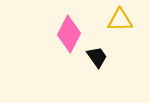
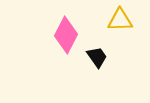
pink diamond: moved 3 px left, 1 px down
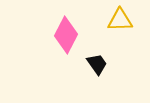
black trapezoid: moved 7 px down
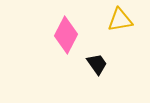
yellow triangle: rotated 8 degrees counterclockwise
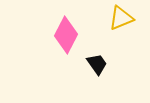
yellow triangle: moved 1 px right, 2 px up; rotated 12 degrees counterclockwise
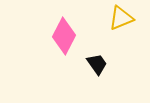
pink diamond: moved 2 px left, 1 px down
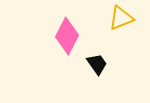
pink diamond: moved 3 px right
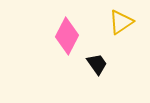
yellow triangle: moved 4 px down; rotated 12 degrees counterclockwise
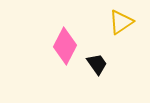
pink diamond: moved 2 px left, 10 px down
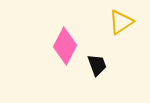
black trapezoid: moved 1 px down; rotated 15 degrees clockwise
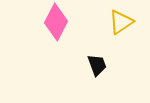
pink diamond: moved 9 px left, 24 px up
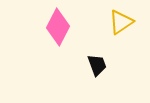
pink diamond: moved 2 px right, 5 px down
